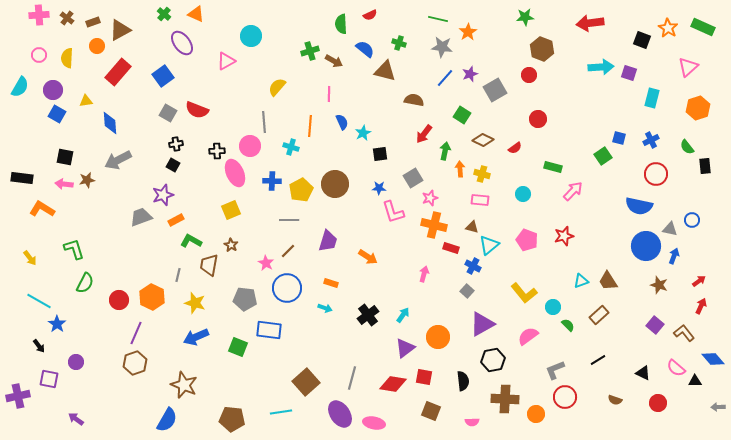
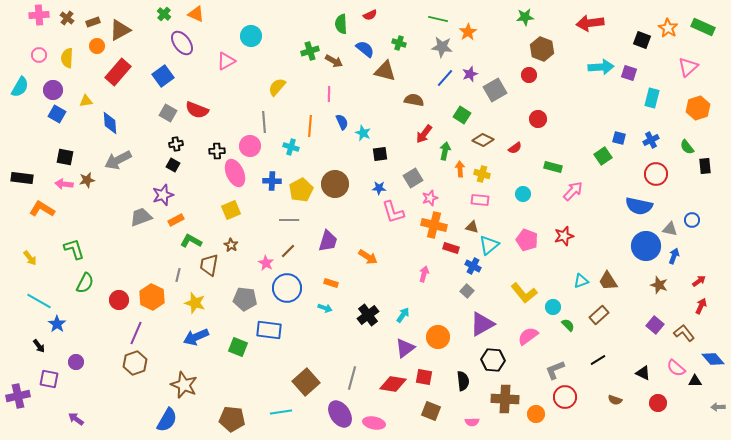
cyan star at (363, 133): rotated 21 degrees counterclockwise
black hexagon at (493, 360): rotated 15 degrees clockwise
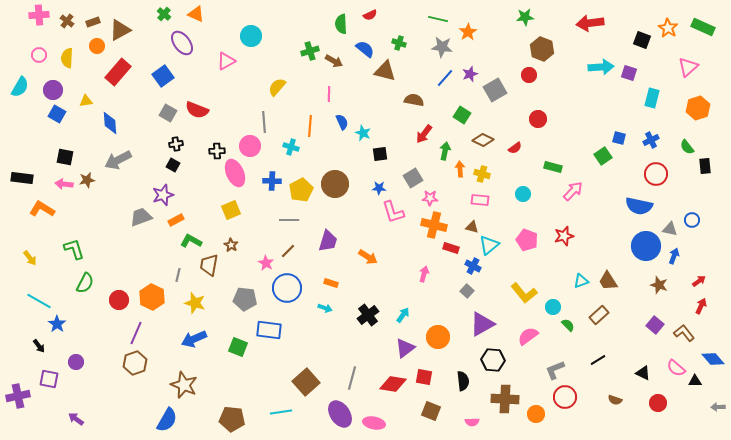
brown cross at (67, 18): moved 3 px down
pink star at (430, 198): rotated 21 degrees clockwise
blue arrow at (196, 337): moved 2 px left, 2 px down
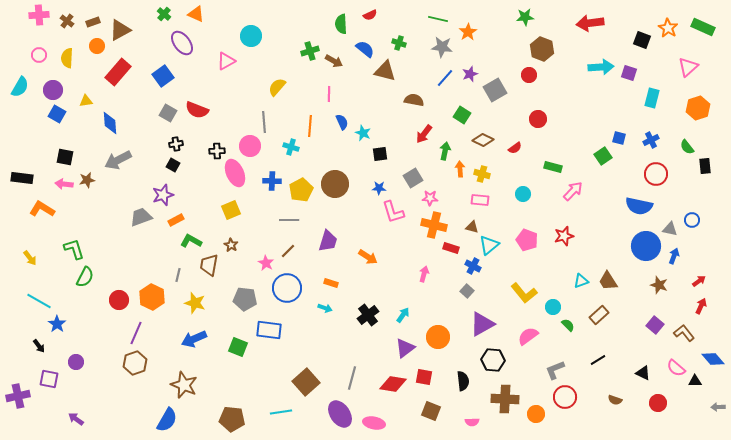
green semicircle at (85, 283): moved 6 px up
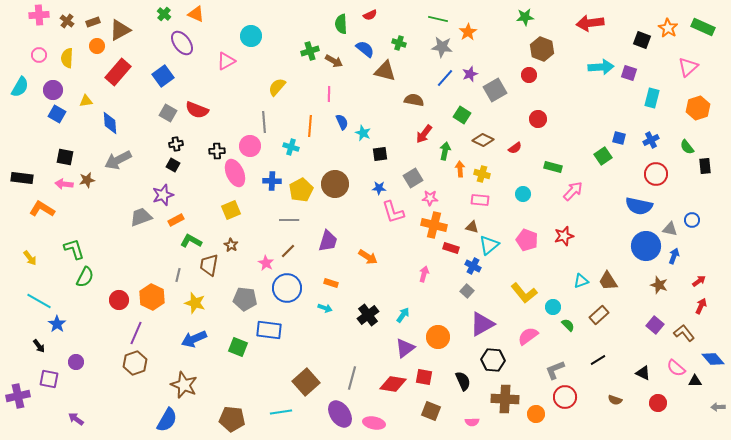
black semicircle at (463, 381): rotated 18 degrees counterclockwise
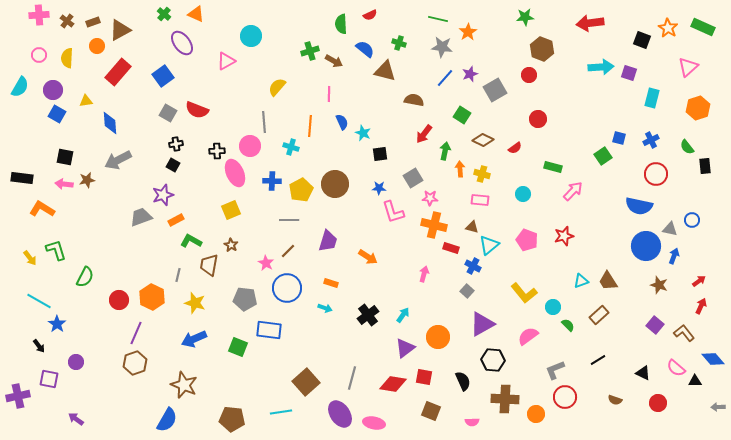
green L-shape at (74, 249): moved 18 px left, 1 px down
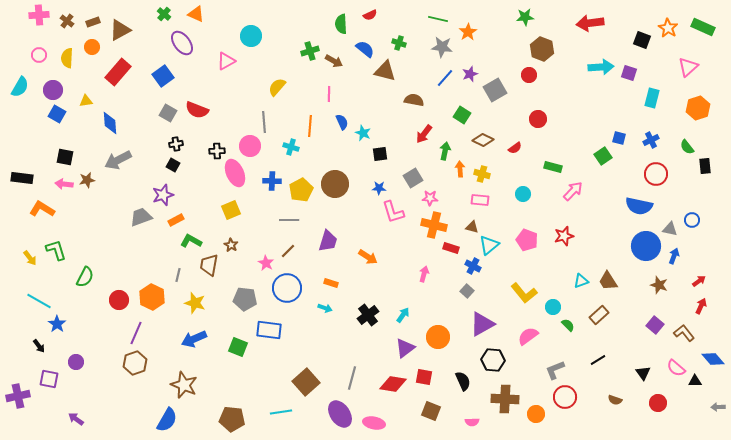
orange circle at (97, 46): moved 5 px left, 1 px down
black triangle at (643, 373): rotated 28 degrees clockwise
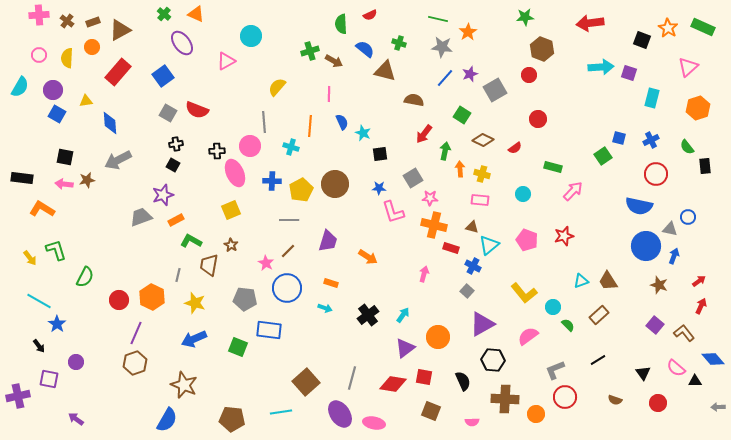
blue circle at (692, 220): moved 4 px left, 3 px up
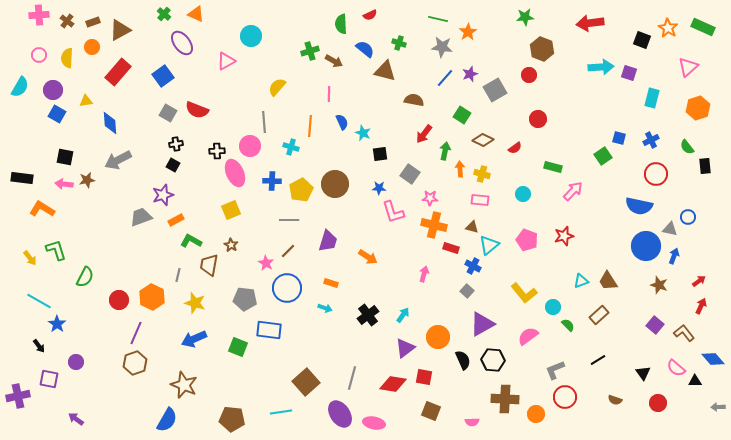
gray square at (413, 178): moved 3 px left, 4 px up; rotated 24 degrees counterclockwise
black semicircle at (463, 381): moved 21 px up
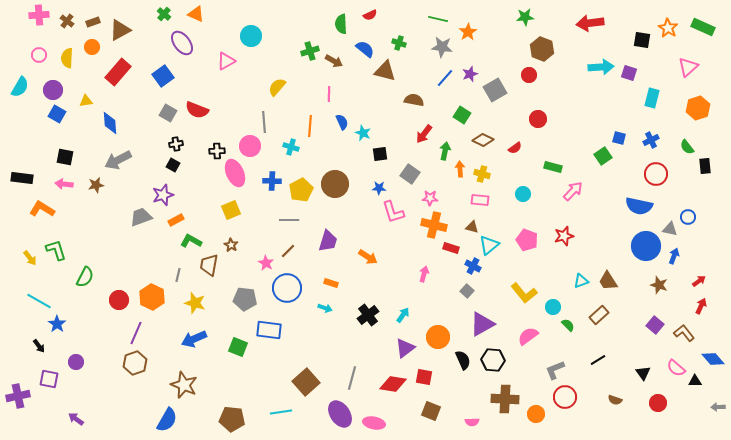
black square at (642, 40): rotated 12 degrees counterclockwise
brown star at (87, 180): moved 9 px right, 5 px down
